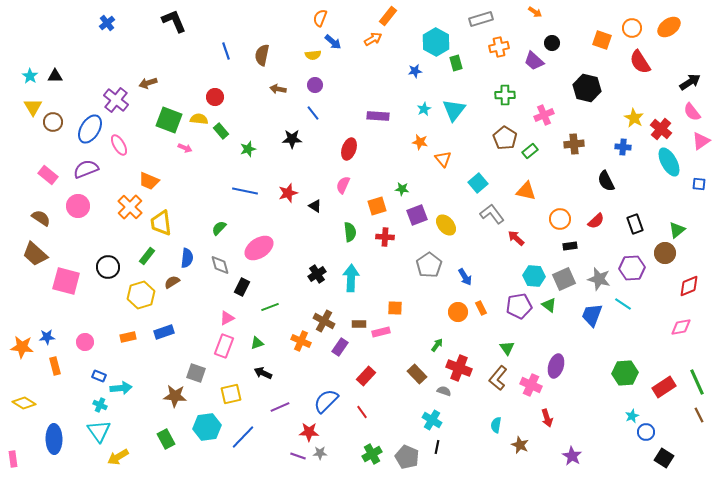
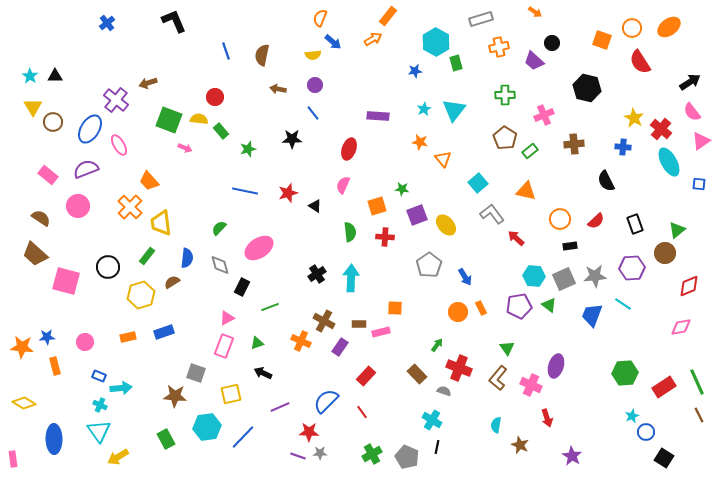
orange trapezoid at (149, 181): rotated 25 degrees clockwise
gray star at (599, 279): moved 4 px left, 3 px up; rotated 20 degrees counterclockwise
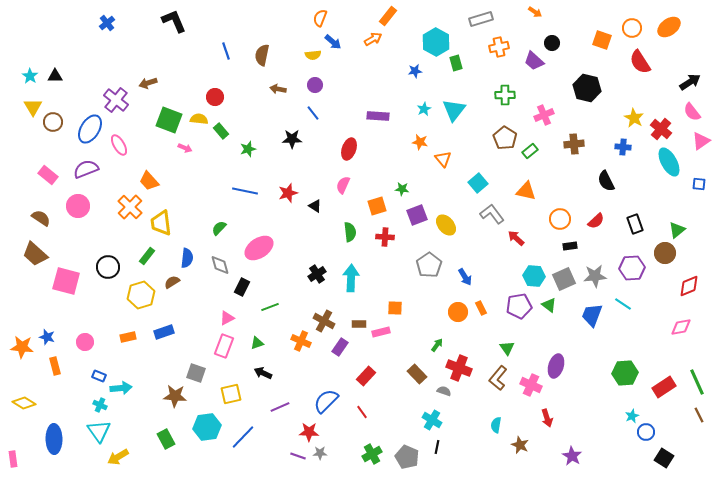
blue star at (47, 337): rotated 21 degrees clockwise
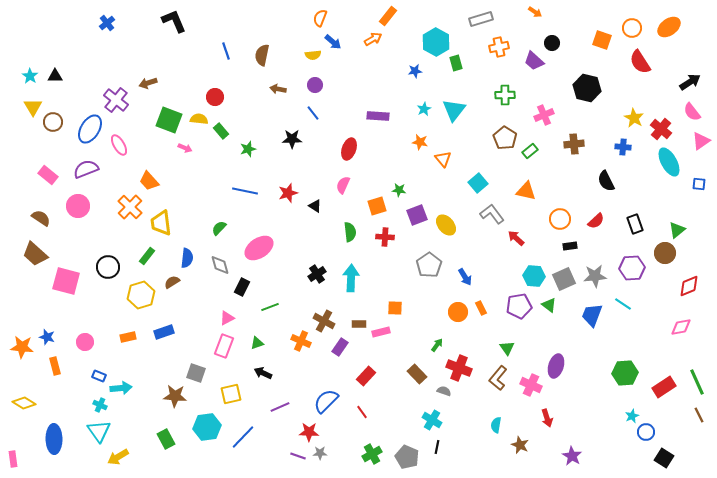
green star at (402, 189): moved 3 px left, 1 px down
